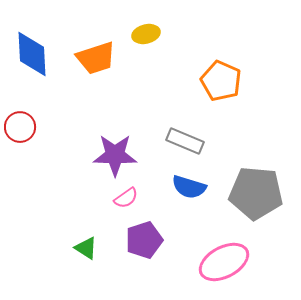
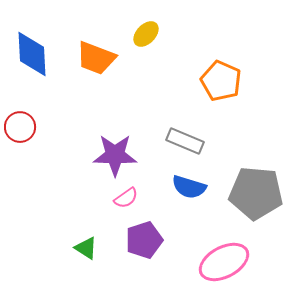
yellow ellipse: rotated 32 degrees counterclockwise
orange trapezoid: rotated 39 degrees clockwise
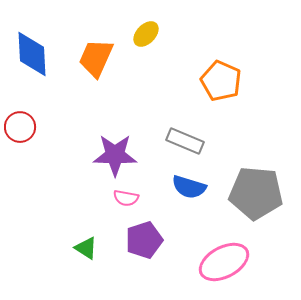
orange trapezoid: rotated 93 degrees clockwise
pink semicircle: rotated 45 degrees clockwise
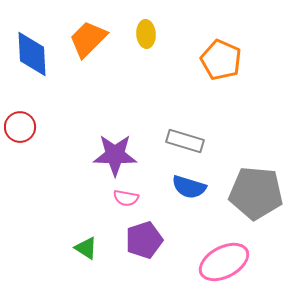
yellow ellipse: rotated 48 degrees counterclockwise
orange trapezoid: moved 8 px left, 19 px up; rotated 21 degrees clockwise
orange pentagon: moved 21 px up
gray rectangle: rotated 6 degrees counterclockwise
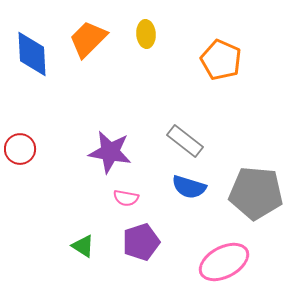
red circle: moved 22 px down
gray rectangle: rotated 21 degrees clockwise
purple star: moved 5 px left, 3 px up; rotated 9 degrees clockwise
purple pentagon: moved 3 px left, 2 px down
green triangle: moved 3 px left, 2 px up
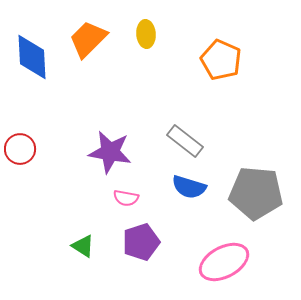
blue diamond: moved 3 px down
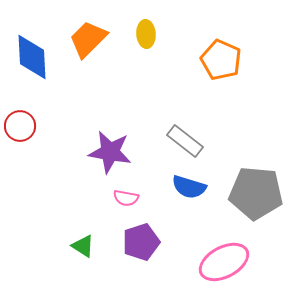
red circle: moved 23 px up
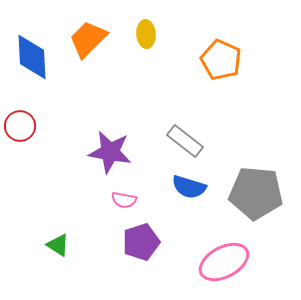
pink semicircle: moved 2 px left, 2 px down
green triangle: moved 25 px left, 1 px up
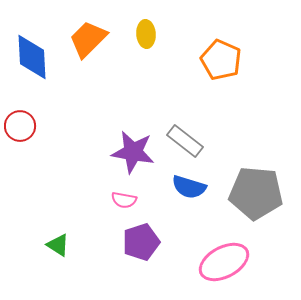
purple star: moved 23 px right
